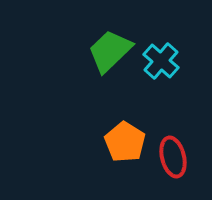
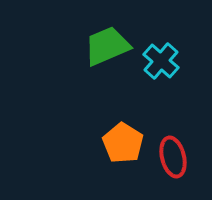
green trapezoid: moved 3 px left, 5 px up; rotated 21 degrees clockwise
orange pentagon: moved 2 px left, 1 px down
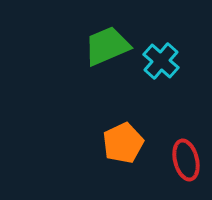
orange pentagon: rotated 15 degrees clockwise
red ellipse: moved 13 px right, 3 px down
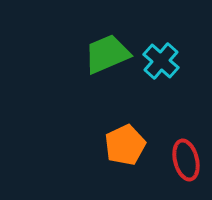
green trapezoid: moved 8 px down
orange pentagon: moved 2 px right, 2 px down
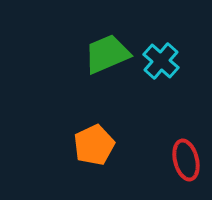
orange pentagon: moved 31 px left
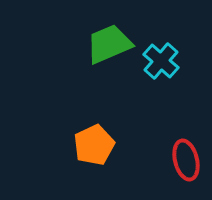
green trapezoid: moved 2 px right, 10 px up
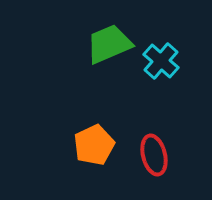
red ellipse: moved 32 px left, 5 px up
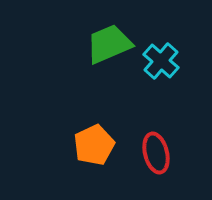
red ellipse: moved 2 px right, 2 px up
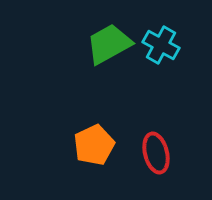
green trapezoid: rotated 6 degrees counterclockwise
cyan cross: moved 16 px up; rotated 12 degrees counterclockwise
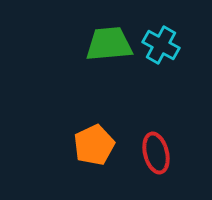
green trapezoid: rotated 24 degrees clockwise
